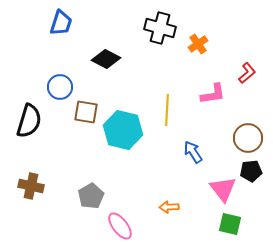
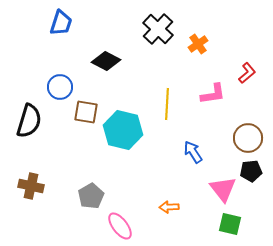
black cross: moved 2 px left, 1 px down; rotated 28 degrees clockwise
black diamond: moved 2 px down
yellow line: moved 6 px up
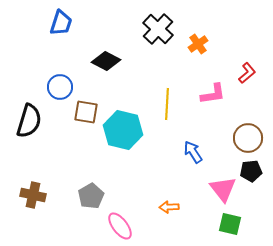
brown cross: moved 2 px right, 9 px down
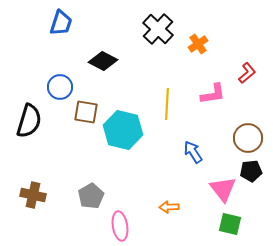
black diamond: moved 3 px left
pink ellipse: rotated 28 degrees clockwise
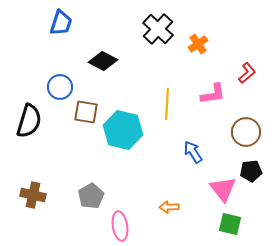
brown circle: moved 2 px left, 6 px up
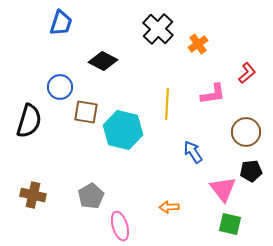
pink ellipse: rotated 8 degrees counterclockwise
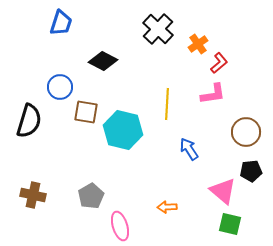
red L-shape: moved 28 px left, 10 px up
blue arrow: moved 4 px left, 3 px up
pink triangle: moved 2 px down; rotated 12 degrees counterclockwise
orange arrow: moved 2 px left
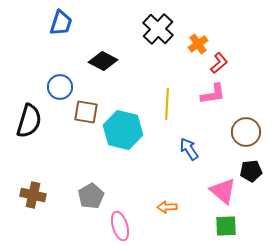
green square: moved 4 px left, 2 px down; rotated 15 degrees counterclockwise
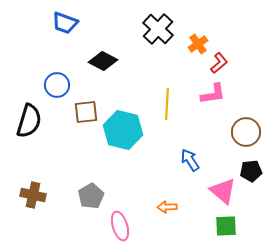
blue trapezoid: moved 4 px right; rotated 92 degrees clockwise
blue circle: moved 3 px left, 2 px up
brown square: rotated 15 degrees counterclockwise
blue arrow: moved 1 px right, 11 px down
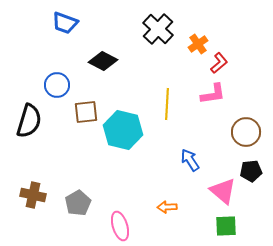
gray pentagon: moved 13 px left, 7 px down
